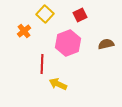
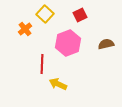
orange cross: moved 1 px right, 2 px up
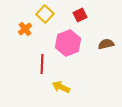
yellow arrow: moved 3 px right, 3 px down
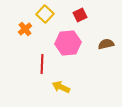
pink hexagon: rotated 15 degrees clockwise
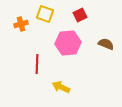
yellow square: rotated 24 degrees counterclockwise
orange cross: moved 4 px left, 5 px up; rotated 24 degrees clockwise
brown semicircle: rotated 35 degrees clockwise
red line: moved 5 px left
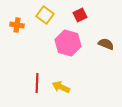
yellow square: moved 1 px down; rotated 18 degrees clockwise
orange cross: moved 4 px left, 1 px down; rotated 24 degrees clockwise
pink hexagon: rotated 20 degrees clockwise
red line: moved 19 px down
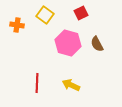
red square: moved 1 px right, 2 px up
brown semicircle: moved 9 px left; rotated 140 degrees counterclockwise
yellow arrow: moved 10 px right, 2 px up
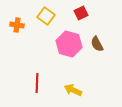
yellow square: moved 1 px right, 1 px down
pink hexagon: moved 1 px right, 1 px down
yellow arrow: moved 2 px right, 5 px down
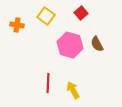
red square: rotated 16 degrees counterclockwise
pink hexagon: moved 1 px right, 1 px down
red line: moved 11 px right
yellow arrow: rotated 36 degrees clockwise
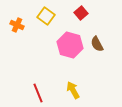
orange cross: rotated 16 degrees clockwise
red line: moved 10 px left, 10 px down; rotated 24 degrees counterclockwise
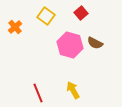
orange cross: moved 2 px left, 2 px down; rotated 24 degrees clockwise
brown semicircle: moved 2 px left, 1 px up; rotated 35 degrees counterclockwise
